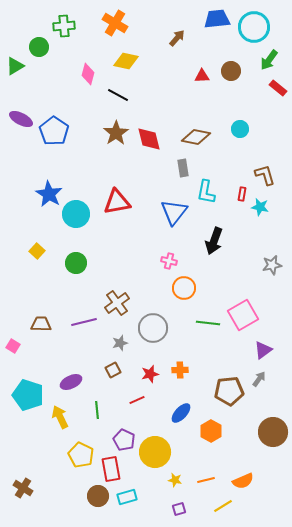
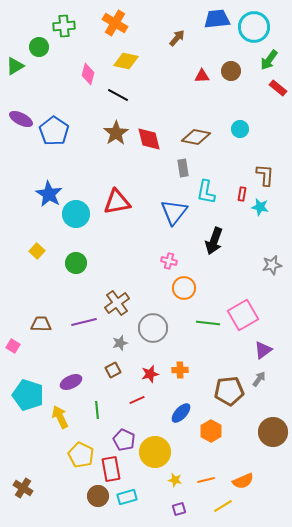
brown L-shape at (265, 175): rotated 20 degrees clockwise
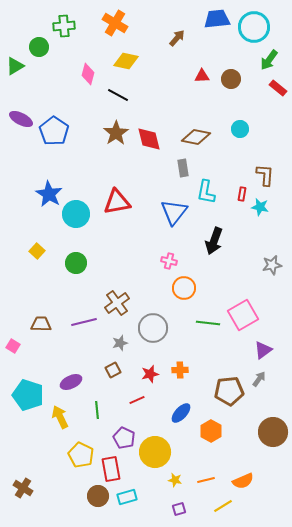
brown circle at (231, 71): moved 8 px down
purple pentagon at (124, 440): moved 2 px up
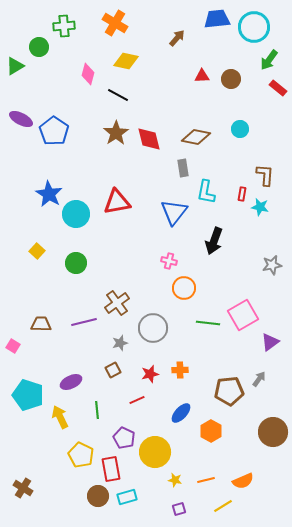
purple triangle at (263, 350): moved 7 px right, 8 px up
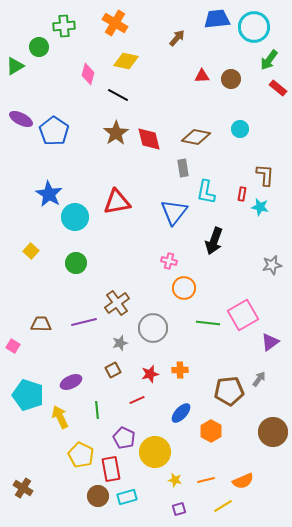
cyan circle at (76, 214): moved 1 px left, 3 px down
yellow square at (37, 251): moved 6 px left
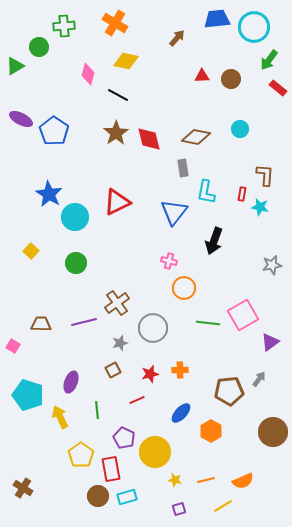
red triangle at (117, 202): rotated 16 degrees counterclockwise
purple ellipse at (71, 382): rotated 45 degrees counterclockwise
yellow pentagon at (81, 455): rotated 10 degrees clockwise
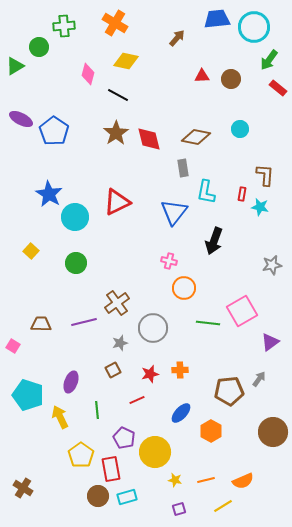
pink square at (243, 315): moved 1 px left, 4 px up
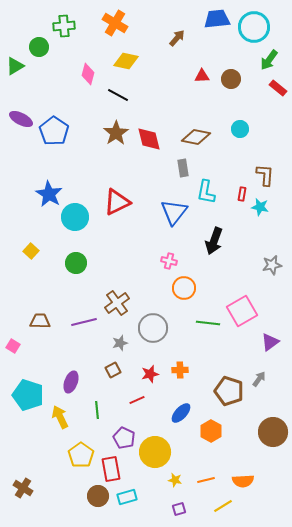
brown trapezoid at (41, 324): moved 1 px left, 3 px up
brown pentagon at (229, 391): rotated 24 degrees clockwise
orange semicircle at (243, 481): rotated 20 degrees clockwise
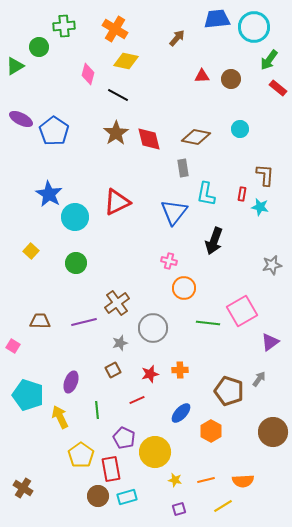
orange cross at (115, 23): moved 6 px down
cyan L-shape at (206, 192): moved 2 px down
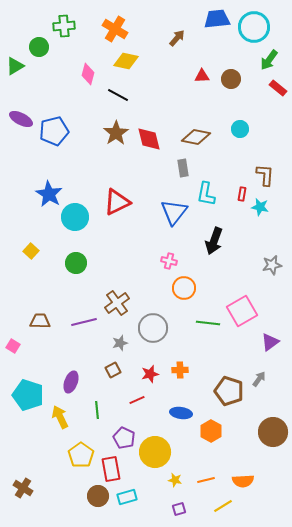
blue pentagon at (54, 131): rotated 24 degrees clockwise
blue ellipse at (181, 413): rotated 55 degrees clockwise
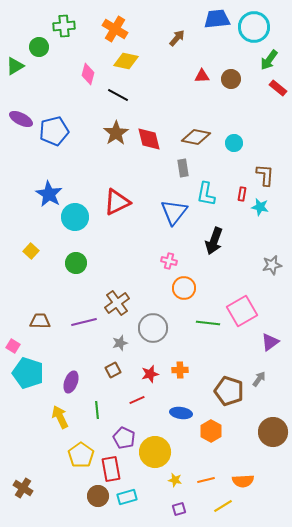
cyan circle at (240, 129): moved 6 px left, 14 px down
cyan pentagon at (28, 395): moved 22 px up
